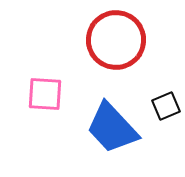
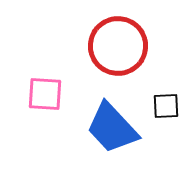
red circle: moved 2 px right, 6 px down
black square: rotated 20 degrees clockwise
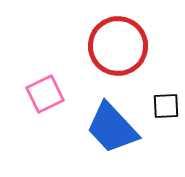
pink square: rotated 30 degrees counterclockwise
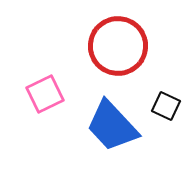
black square: rotated 28 degrees clockwise
blue trapezoid: moved 2 px up
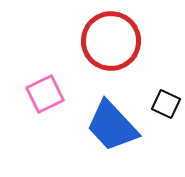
red circle: moved 7 px left, 5 px up
black square: moved 2 px up
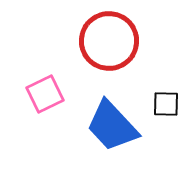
red circle: moved 2 px left
black square: rotated 24 degrees counterclockwise
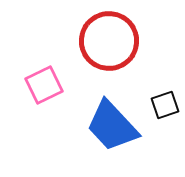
pink square: moved 1 px left, 9 px up
black square: moved 1 px left, 1 px down; rotated 20 degrees counterclockwise
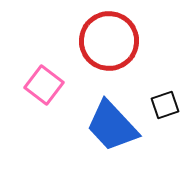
pink square: rotated 27 degrees counterclockwise
